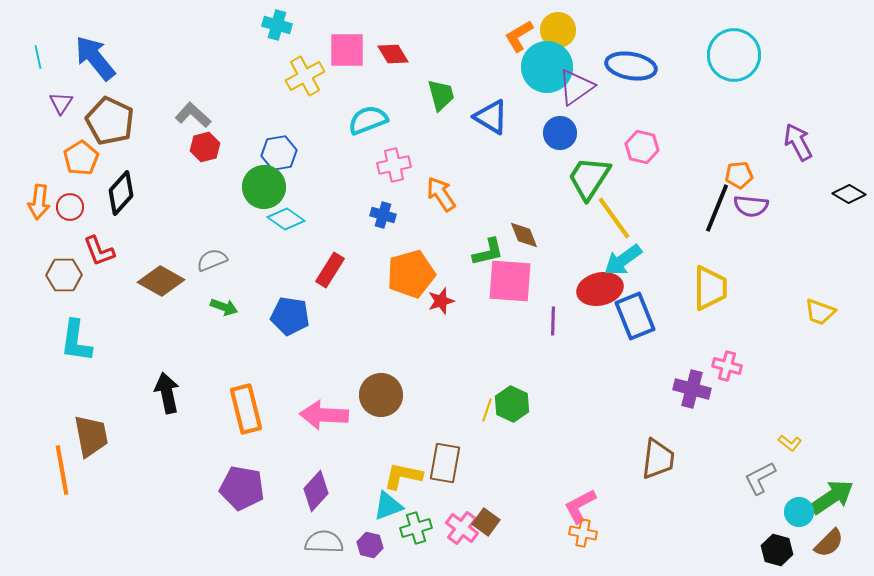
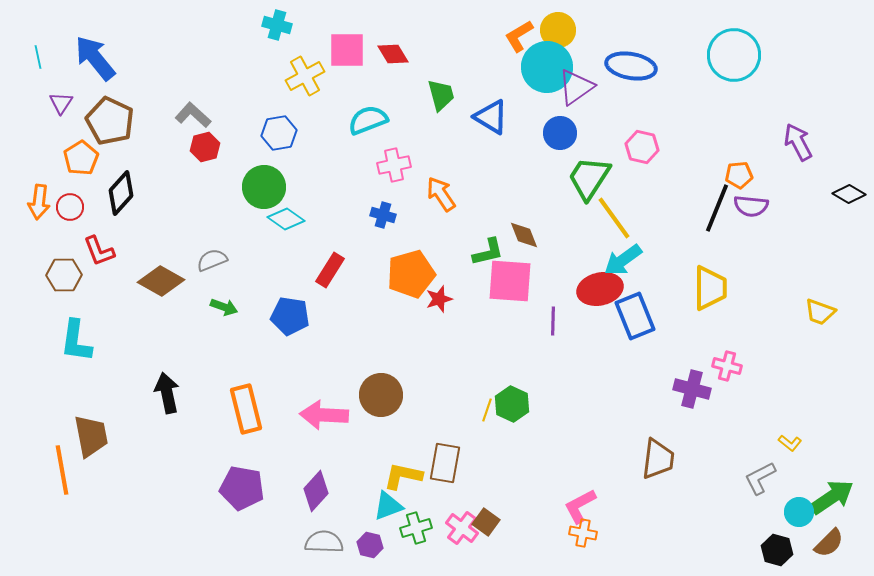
blue hexagon at (279, 153): moved 20 px up
red star at (441, 301): moved 2 px left, 2 px up
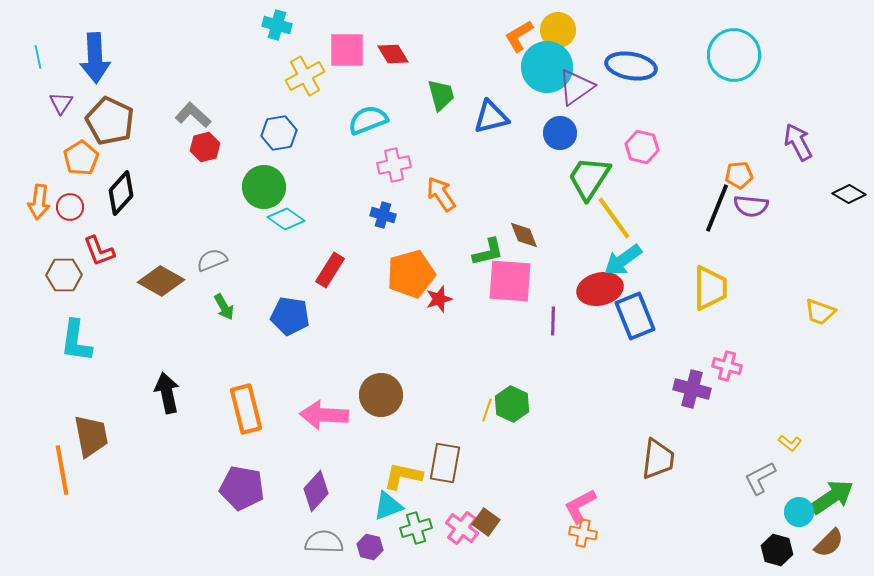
blue arrow at (95, 58): rotated 144 degrees counterclockwise
blue triangle at (491, 117): rotated 45 degrees counterclockwise
green arrow at (224, 307): rotated 40 degrees clockwise
purple hexagon at (370, 545): moved 2 px down
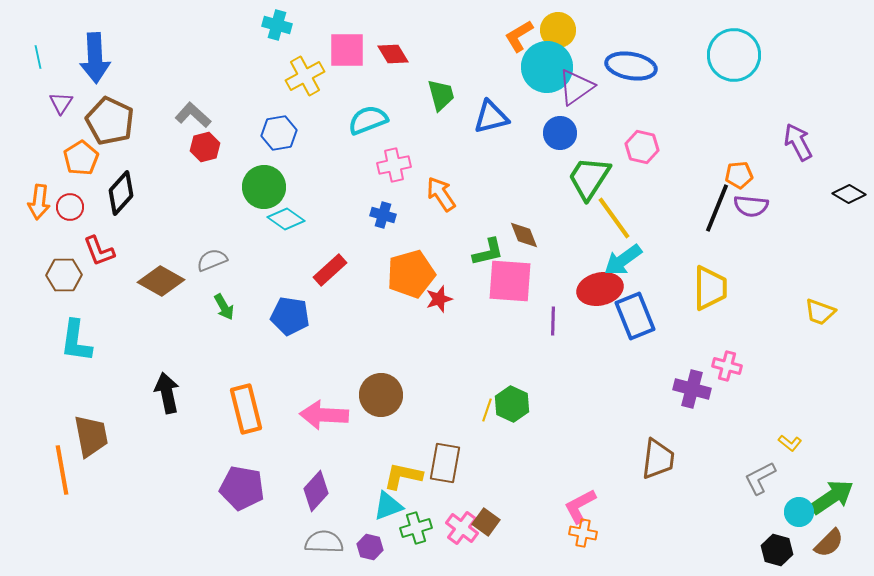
red rectangle at (330, 270): rotated 16 degrees clockwise
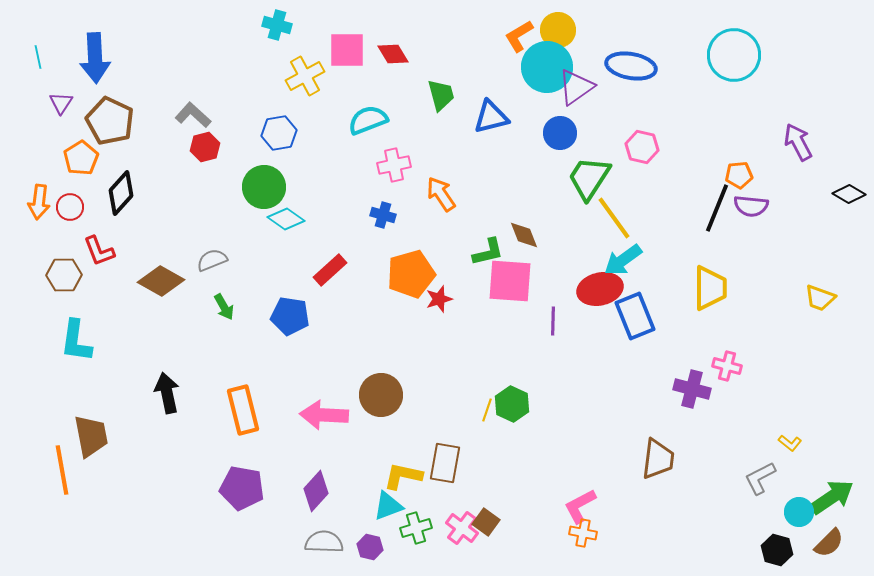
yellow trapezoid at (820, 312): moved 14 px up
orange rectangle at (246, 409): moved 3 px left, 1 px down
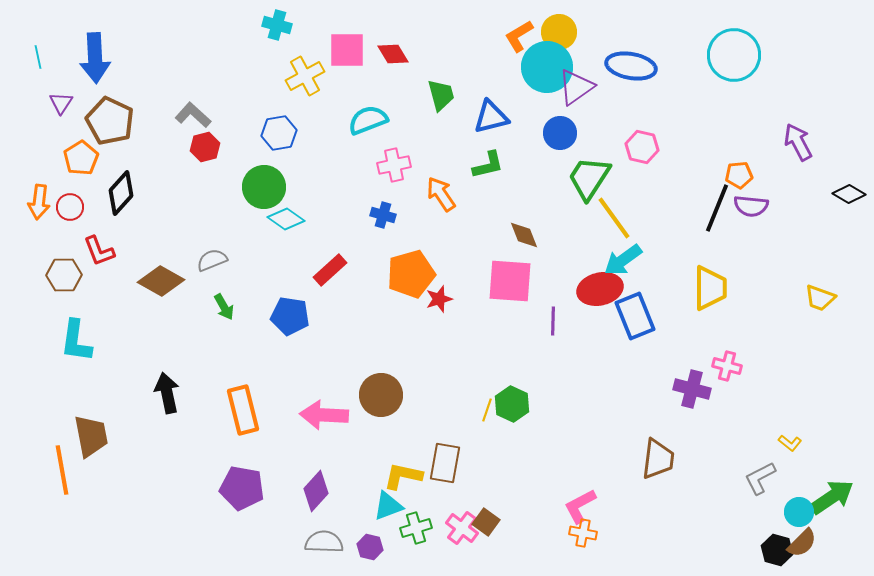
yellow circle at (558, 30): moved 1 px right, 2 px down
green L-shape at (488, 252): moved 87 px up
brown semicircle at (829, 543): moved 27 px left
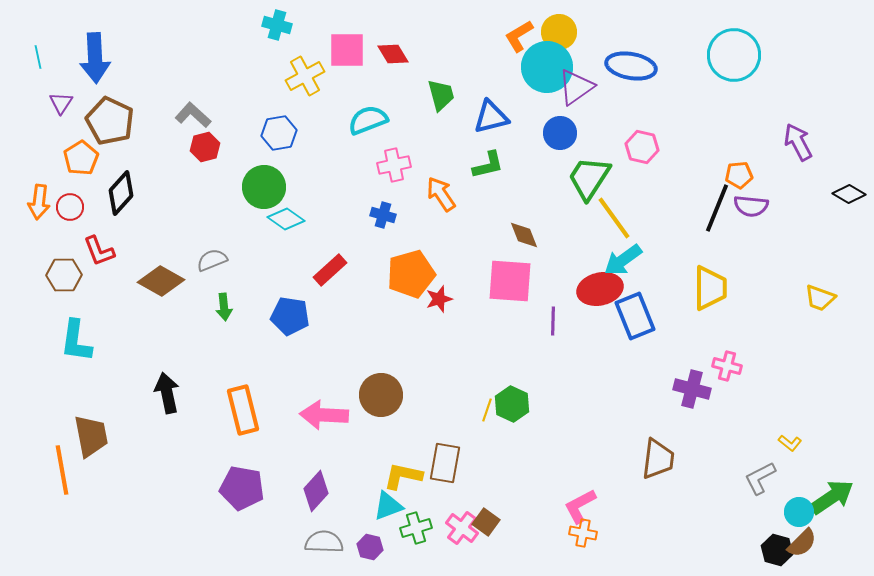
green arrow at (224, 307): rotated 24 degrees clockwise
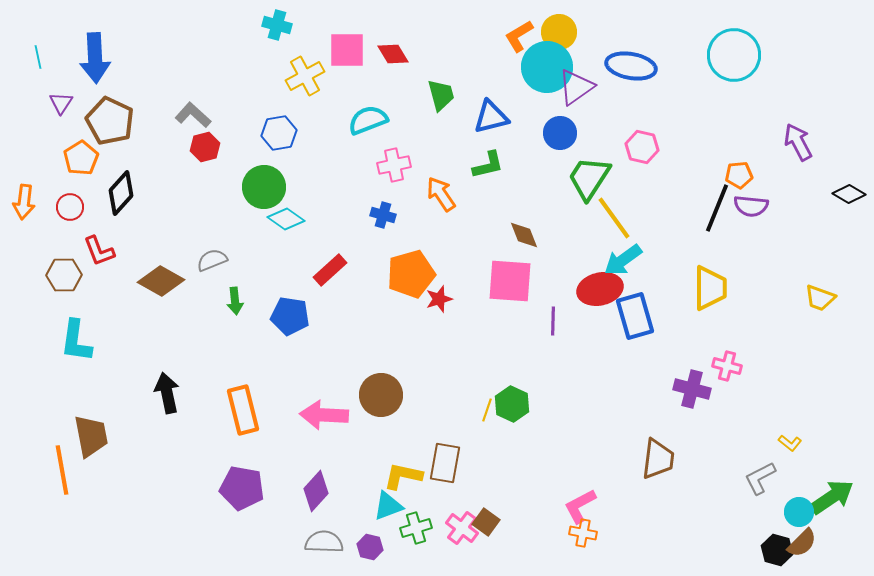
orange arrow at (39, 202): moved 15 px left
green arrow at (224, 307): moved 11 px right, 6 px up
blue rectangle at (635, 316): rotated 6 degrees clockwise
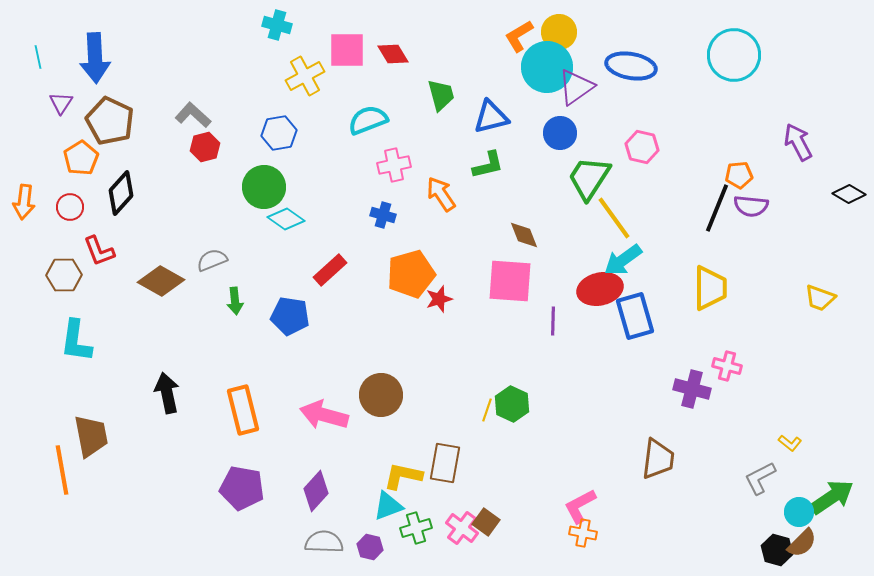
pink arrow at (324, 415): rotated 12 degrees clockwise
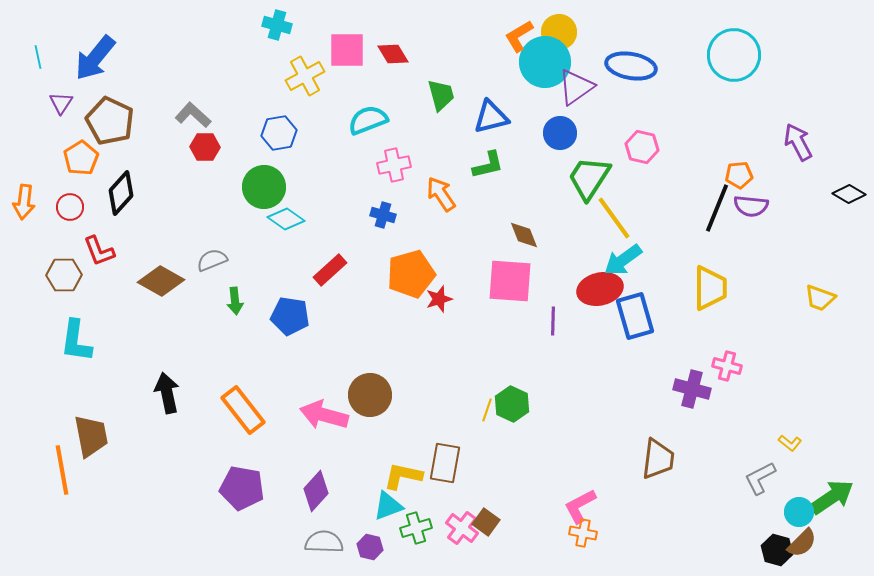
blue arrow at (95, 58): rotated 42 degrees clockwise
cyan circle at (547, 67): moved 2 px left, 5 px up
red hexagon at (205, 147): rotated 16 degrees clockwise
brown circle at (381, 395): moved 11 px left
orange rectangle at (243, 410): rotated 24 degrees counterclockwise
